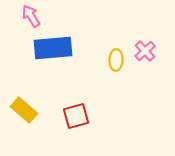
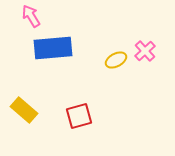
yellow ellipse: rotated 60 degrees clockwise
red square: moved 3 px right
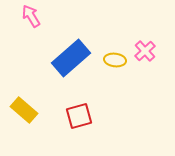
blue rectangle: moved 18 px right, 10 px down; rotated 36 degrees counterclockwise
yellow ellipse: moved 1 px left; rotated 35 degrees clockwise
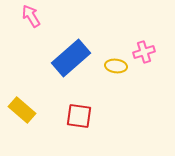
pink cross: moved 1 px left, 1 px down; rotated 25 degrees clockwise
yellow ellipse: moved 1 px right, 6 px down
yellow rectangle: moved 2 px left
red square: rotated 24 degrees clockwise
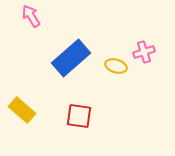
yellow ellipse: rotated 10 degrees clockwise
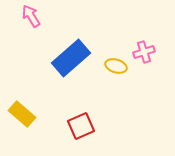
yellow rectangle: moved 4 px down
red square: moved 2 px right, 10 px down; rotated 32 degrees counterclockwise
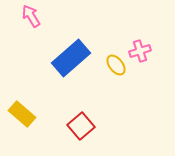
pink cross: moved 4 px left, 1 px up
yellow ellipse: moved 1 px up; rotated 35 degrees clockwise
red square: rotated 16 degrees counterclockwise
